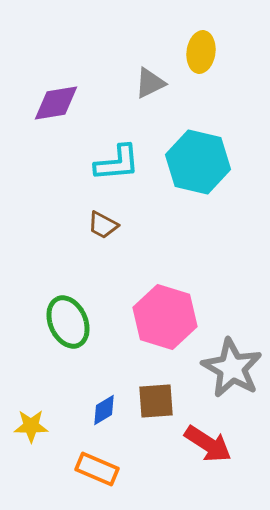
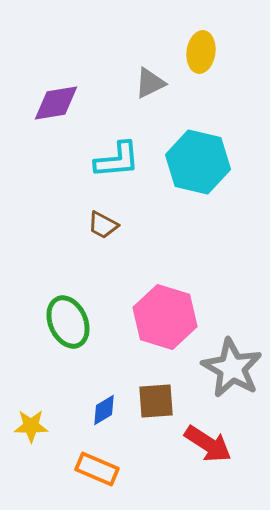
cyan L-shape: moved 3 px up
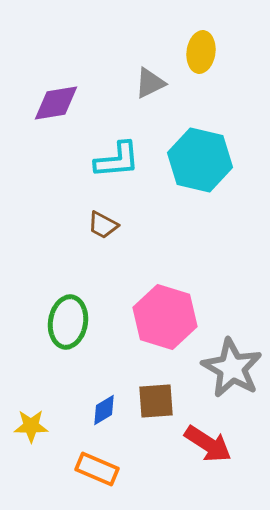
cyan hexagon: moved 2 px right, 2 px up
green ellipse: rotated 33 degrees clockwise
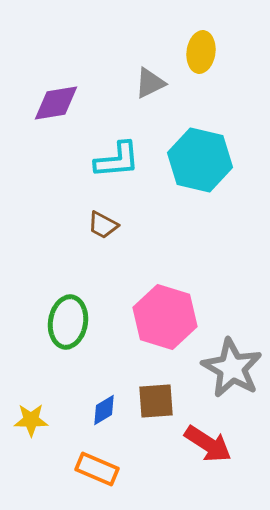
yellow star: moved 6 px up
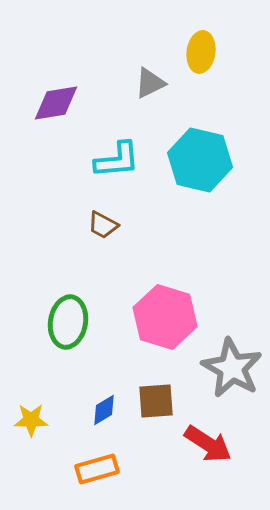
orange rectangle: rotated 39 degrees counterclockwise
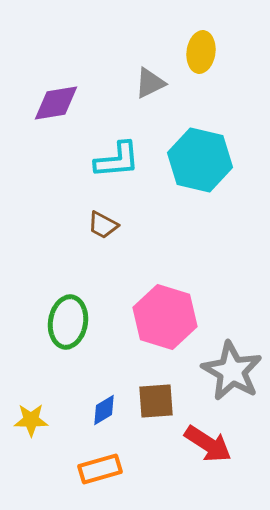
gray star: moved 3 px down
orange rectangle: moved 3 px right
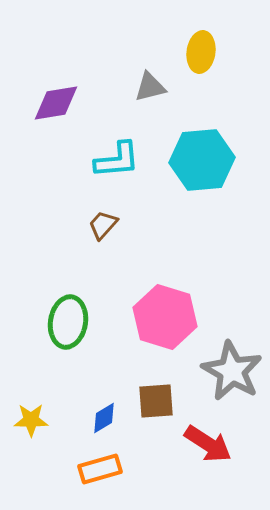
gray triangle: moved 4 px down; rotated 12 degrees clockwise
cyan hexagon: moved 2 px right; rotated 18 degrees counterclockwise
brown trapezoid: rotated 104 degrees clockwise
blue diamond: moved 8 px down
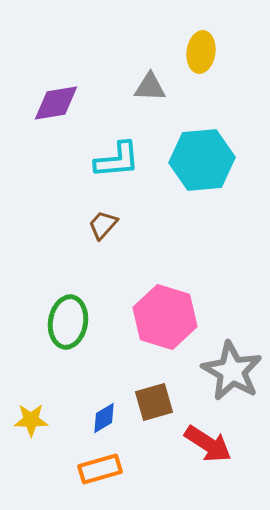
gray triangle: rotated 16 degrees clockwise
brown square: moved 2 px left, 1 px down; rotated 12 degrees counterclockwise
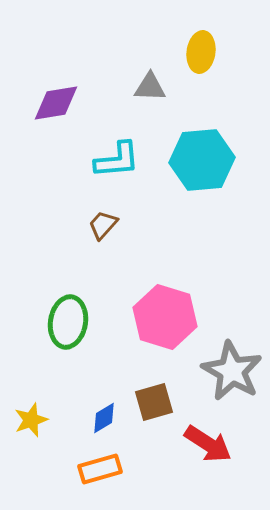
yellow star: rotated 20 degrees counterclockwise
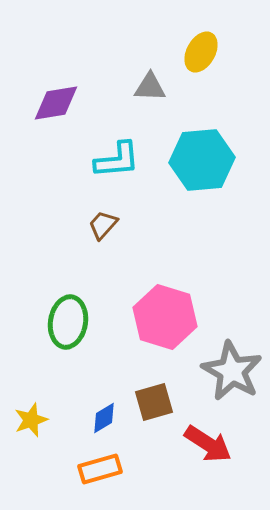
yellow ellipse: rotated 21 degrees clockwise
